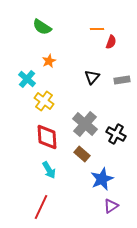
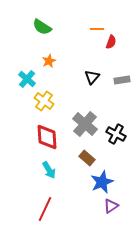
brown rectangle: moved 5 px right, 4 px down
blue star: moved 3 px down
red line: moved 4 px right, 2 px down
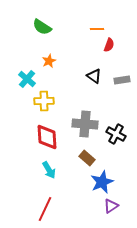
red semicircle: moved 2 px left, 3 px down
black triangle: moved 2 px right, 1 px up; rotated 35 degrees counterclockwise
yellow cross: rotated 36 degrees counterclockwise
gray cross: rotated 35 degrees counterclockwise
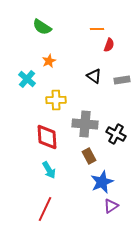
yellow cross: moved 12 px right, 1 px up
brown rectangle: moved 2 px right, 2 px up; rotated 21 degrees clockwise
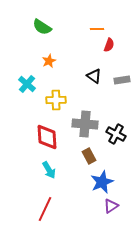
cyan cross: moved 5 px down
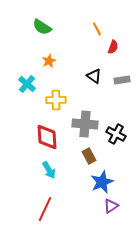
orange line: rotated 64 degrees clockwise
red semicircle: moved 4 px right, 2 px down
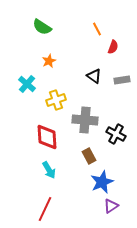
yellow cross: rotated 18 degrees counterclockwise
gray cross: moved 4 px up
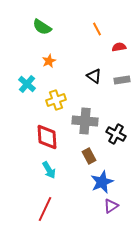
red semicircle: moved 6 px right; rotated 120 degrees counterclockwise
gray cross: moved 1 px down
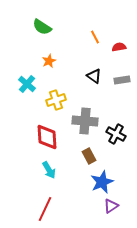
orange line: moved 2 px left, 8 px down
